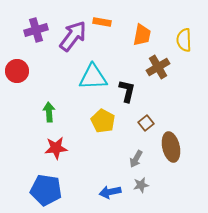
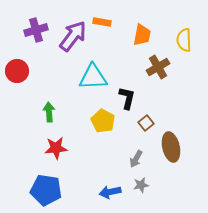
black L-shape: moved 7 px down
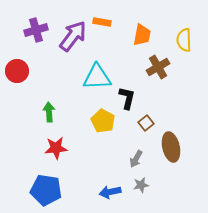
cyan triangle: moved 4 px right
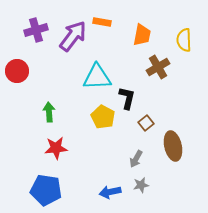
yellow pentagon: moved 4 px up
brown ellipse: moved 2 px right, 1 px up
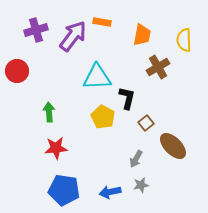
brown ellipse: rotated 32 degrees counterclockwise
blue pentagon: moved 18 px right
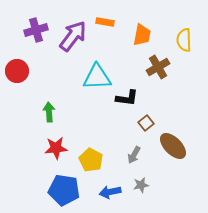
orange rectangle: moved 3 px right
black L-shape: rotated 85 degrees clockwise
yellow pentagon: moved 12 px left, 43 px down
gray arrow: moved 2 px left, 4 px up
